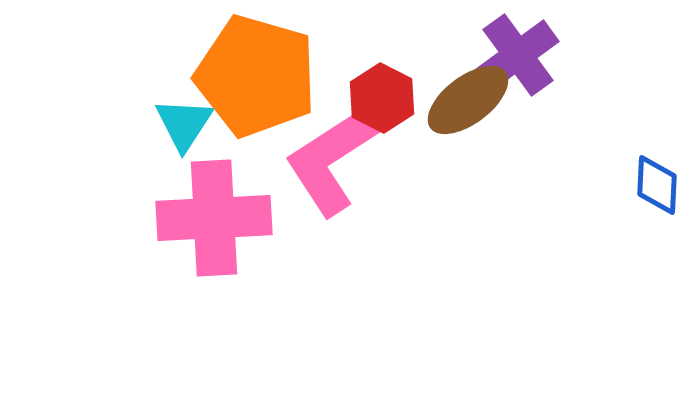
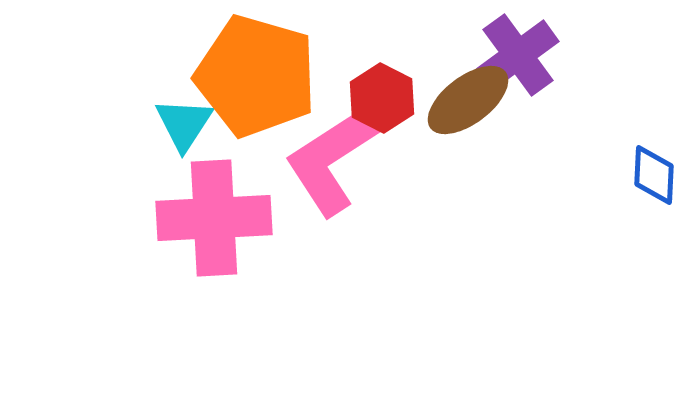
blue diamond: moved 3 px left, 10 px up
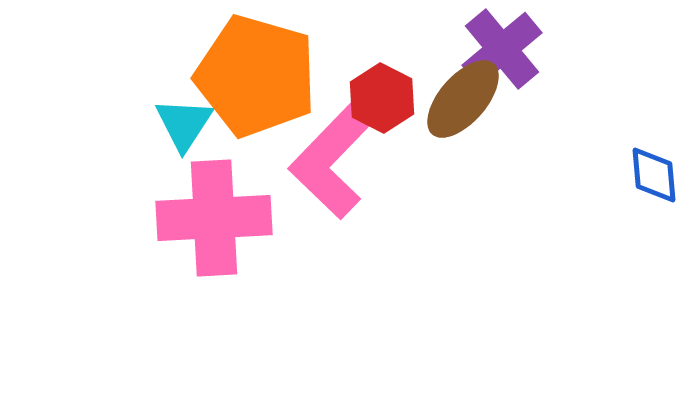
purple cross: moved 16 px left, 6 px up; rotated 4 degrees counterclockwise
brown ellipse: moved 5 px left, 1 px up; rotated 12 degrees counterclockwise
pink L-shape: rotated 13 degrees counterclockwise
blue diamond: rotated 8 degrees counterclockwise
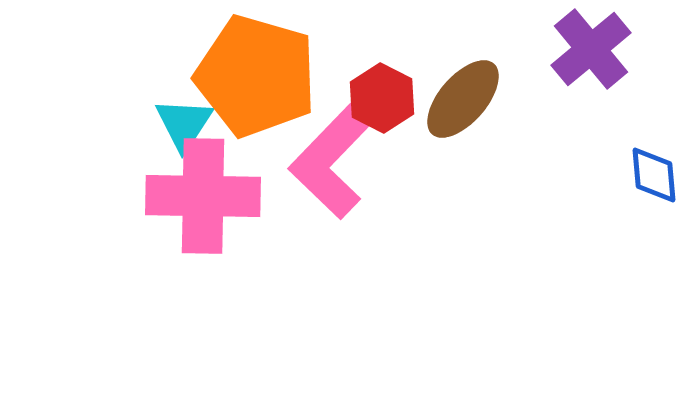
purple cross: moved 89 px right
pink cross: moved 11 px left, 22 px up; rotated 4 degrees clockwise
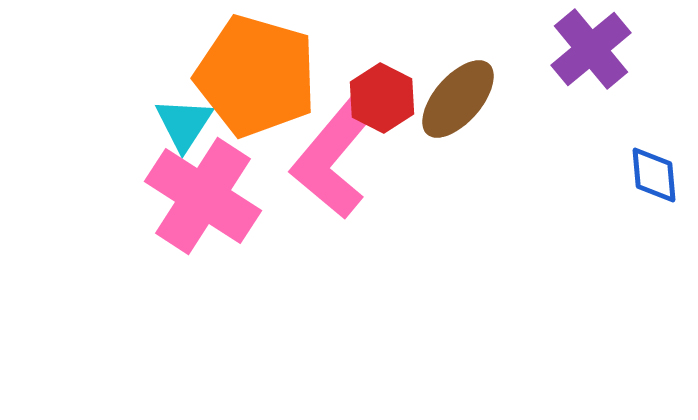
brown ellipse: moved 5 px left
pink L-shape: rotated 4 degrees counterclockwise
pink cross: rotated 32 degrees clockwise
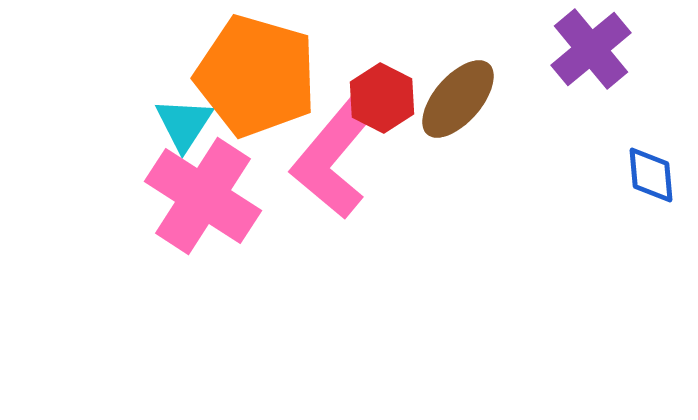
blue diamond: moved 3 px left
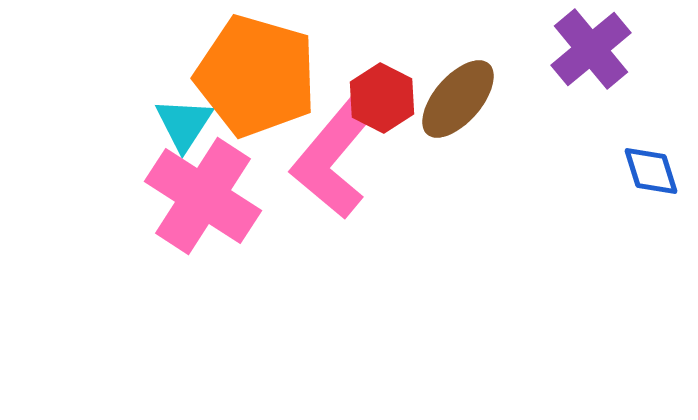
blue diamond: moved 4 px up; rotated 12 degrees counterclockwise
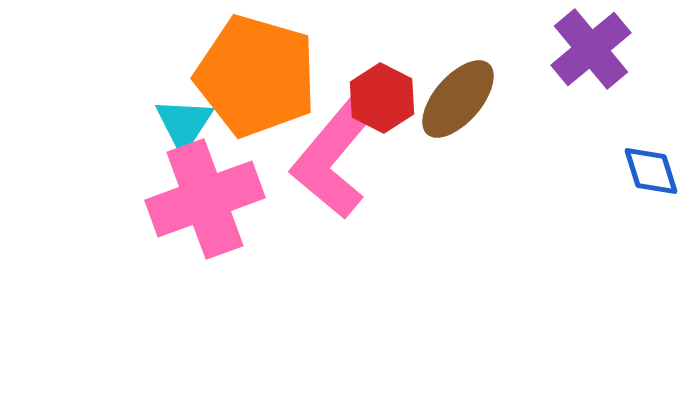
pink cross: moved 2 px right, 3 px down; rotated 37 degrees clockwise
